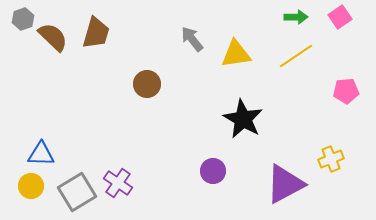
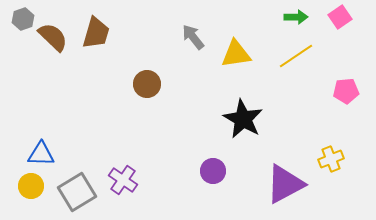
gray arrow: moved 1 px right, 2 px up
purple cross: moved 5 px right, 3 px up
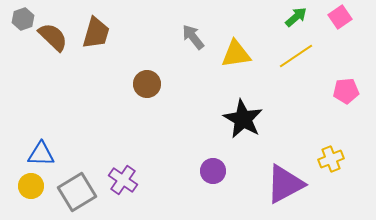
green arrow: rotated 40 degrees counterclockwise
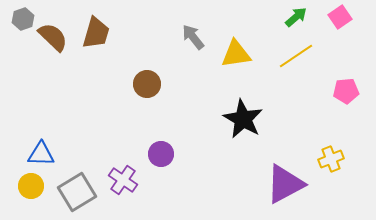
purple circle: moved 52 px left, 17 px up
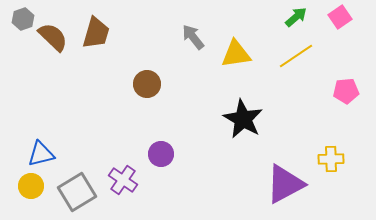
blue triangle: rotated 16 degrees counterclockwise
yellow cross: rotated 20 degrees clockwise
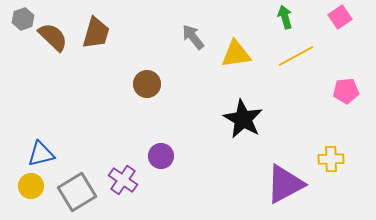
green arrow: moved 11 px left; rotated 65 degrees counterclockwise
yellow line: rotated 6 degrees clockwise
purple circle: moved 2 px down
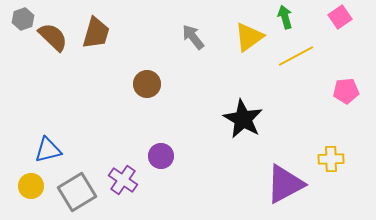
yellow triangle: moved 13 px right, 17 px up; rotated 28 degrees counterclockwise
blue triangle: moved 7 px right, 4 px up
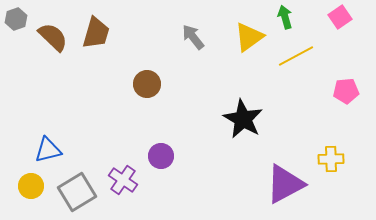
gray hexagon: moved 7 px left
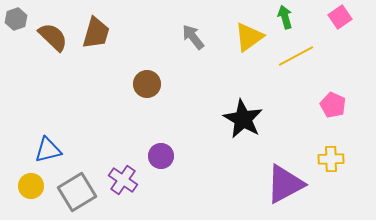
pink pentagon: moved 13 px left, 14 px down; rotated 30 degrees clockwise
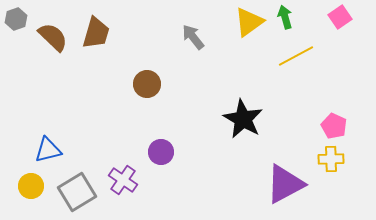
yellow triangle: moved 15 px up
pink pentagon: moved 1 px right, 21 px down
purple circle: moved 4 px up
